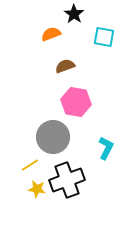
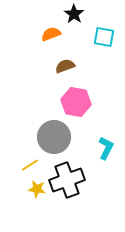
gray circle: moved 1 px right
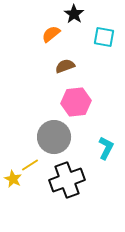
orange semicircle: rotated 18 degrees counterclockwise
pink hexagon: rotated 16 degrees counterclockwise
yellow star: moved 24 px left, 10 px up; rotated 18 degrees clockwise
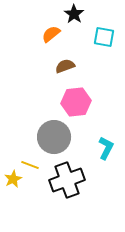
yellow line: rotated 54 degrees clockwise
yellow star: rotated 18 degrees clockwise
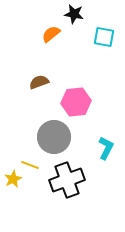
black star: rotated 24 degrees counterclockwise
brown semicircle: moved 26 px left, 16 px down
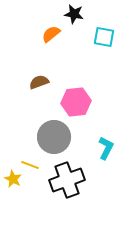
yellow star: rotated 18 degrees counterclockwise
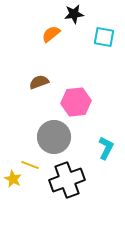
black star: rotated 18 degrees counterclockwise
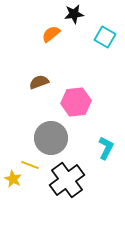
cyan square: moved 1 px right; rotated 20 degrees clockwise
gray circle: moved 3 px left, 1 px down
black cross: rotated 16 degrees counterclockwise
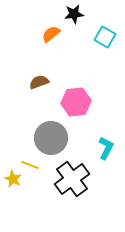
black cross: moved 5 px right, 1 px up
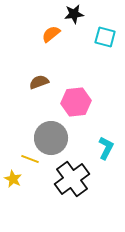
cyan square: rotated 15 degrees counterclockwise
yellow line: moved 6 px up
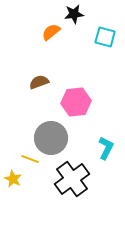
orange semicircle: moved 2 px up
